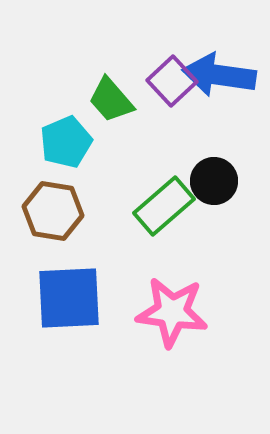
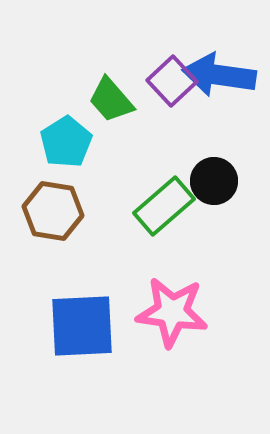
cyan pentagon: rotated 9 degrees counterclockwise
blue square: moved 13 px right, 28 px down
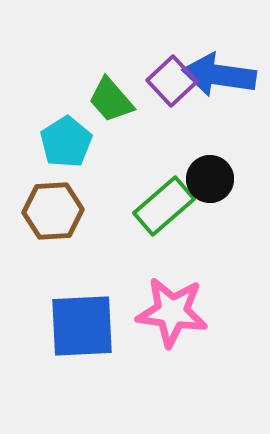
black circle: moved 4 px left, 2 px up
brown hexagon: rotated 12 degrees counterclockwise
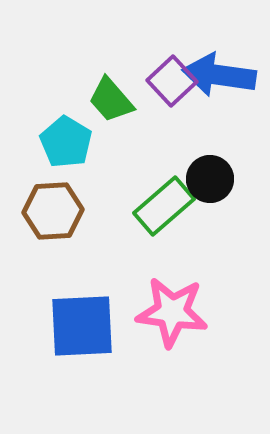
cyan pentagon: rotated 9 degrees counterclockwise
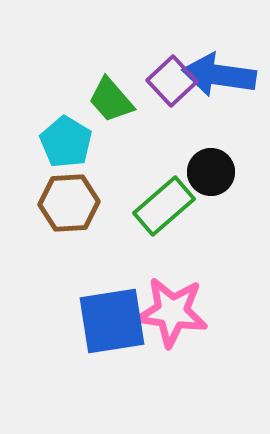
black circle: moved 1 px right, 7 px up
brown hexagon: moved 16 px right, 8 px up
blue square: moved 30 px right, 5 px up; rotated 6 degrees counterclockwise
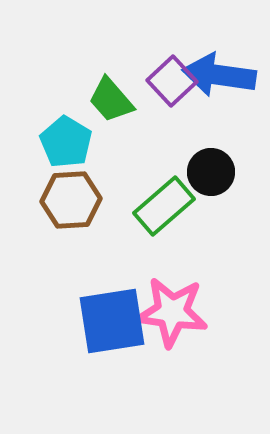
brown hexagon: moved 2 px right, 3 px up
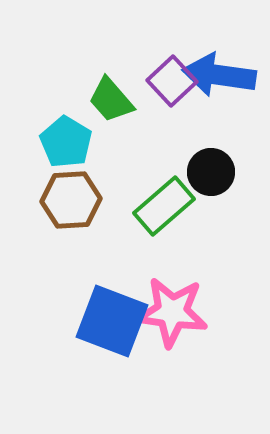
blue square: rotated 30 degrees clockwise
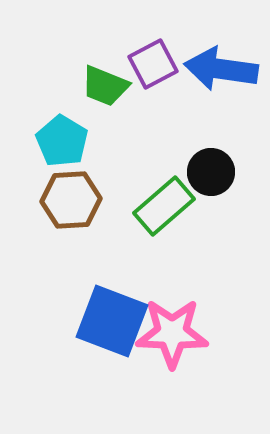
blue arrow: moved 2 px right, 6 px up
purple square: moved 19 px left, 17 px up; rotated 15 degrees clockwise
green trapezoid: moved 6 px left, 14 px up; rotated 27 degrees counterclockwise
cyan pentagon: moved 4 px left, 1 px up
pink star: moved 21 px down; rotated 6 degrees counterclockwise
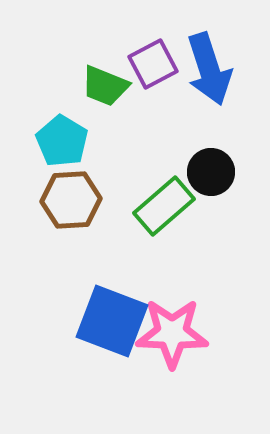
blue arrow: moved 12 px left; rotated 116 degrees counterclockwise
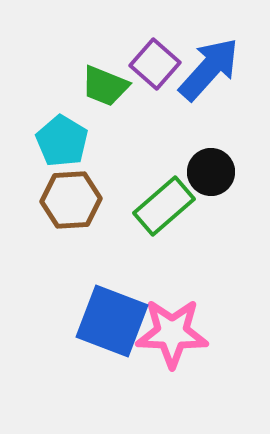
purple square: moved 2 px right; rotated 21 degrees counterclockwise
blue arrow: rotated 120 degrees counterclockwise
